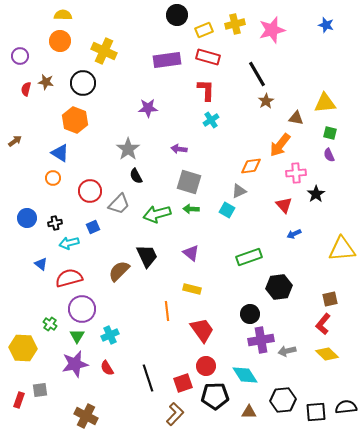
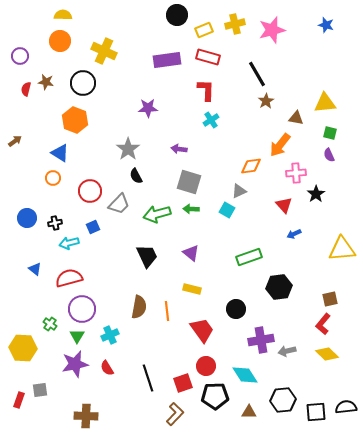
blue triangle at (41, 264): moved 6 px left, 5 px down
brown semicircle at (119, 271): moved 20 px right, 36 px down; rotated 145 degrees clockwise
black circle at (250, 314): moved 14 px left, 5 px up
brown cross at (86, 416): rotated 25 degrees counterclockwise
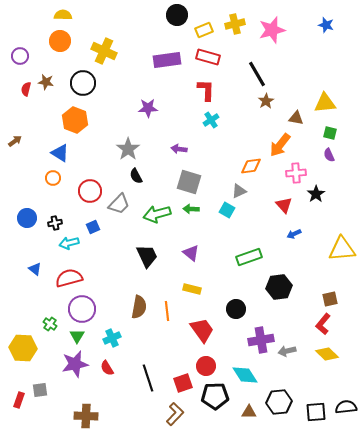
cyan cross at (110, 335): moved 2 px right, 3 px down
black hexagon at (283, 400): moved 4 px left, 2 px down
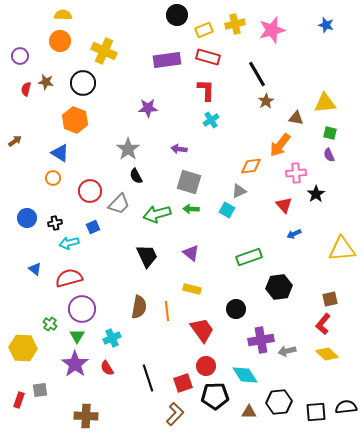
purple star at (75, 364): rotated 24 degrees counterclockwise
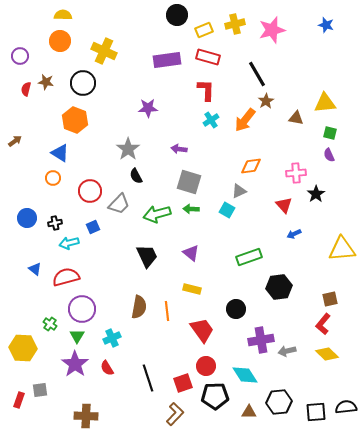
orange arrow at (280, 145): moved 35 px left, 25 px up
red semicircle at (69, 278): moved 3 px left, 1 px up
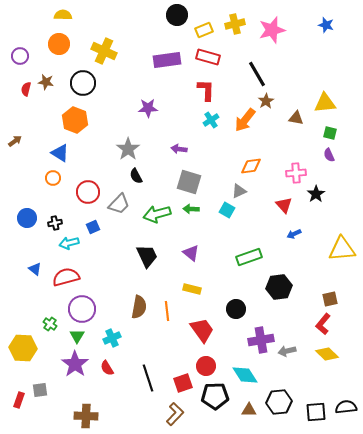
orange circle at (60, 41): moved 1 px left, 3 px down
red circle at (90, 191): moved 2 px left, 1 px down
brown triangle at (249, 412): moved 2 px up
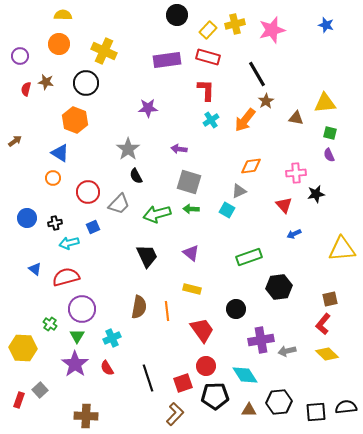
yellow rectangle at (204, 30): moved 4 px right; rotated 24 degrees counterclockwise
black circle at (83, 83): moved 3 px right
black star at (316, 194): rotated 24 degrees clockwise
gray square at (40, 390): rotated 35 degrees counterclockwise
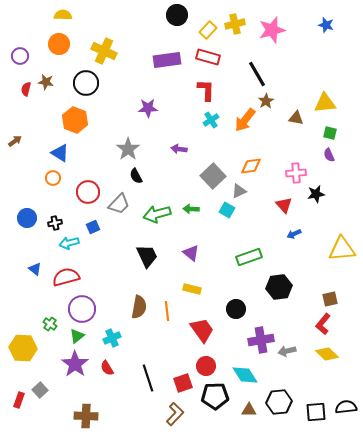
gray square at (189, 182): moved 24 px right, 6 px up; rotated 30 degrees clockwise
green triangle at (77, 336): rotated 21 degrees clockwise
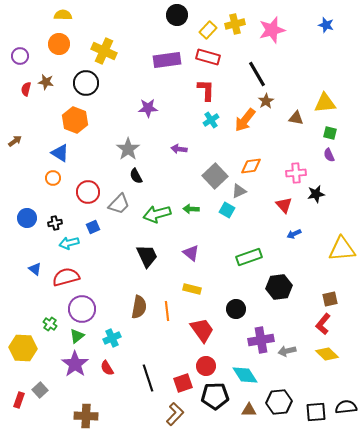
gray square at (213, 176): moved 2 px right
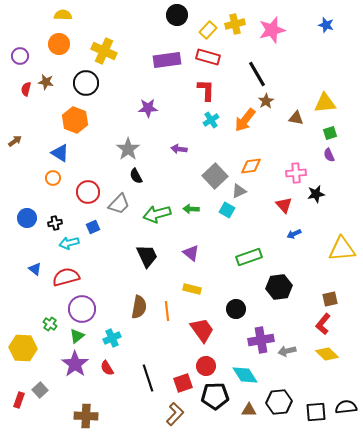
green square at (330, 133): rotated 32 degrees counterclockwise
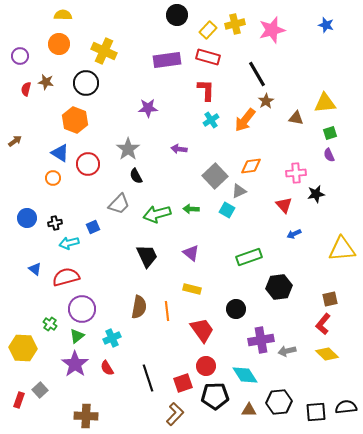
red circle at (88, 192): moved 28 px up
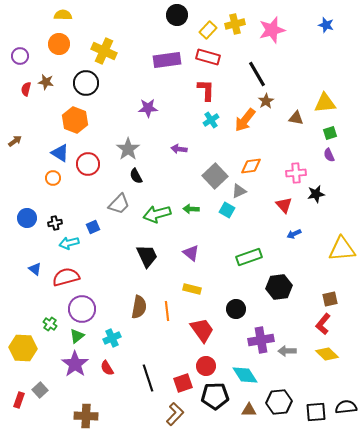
gray arrow at (287, 351): rotated 12 degrees clockwise
